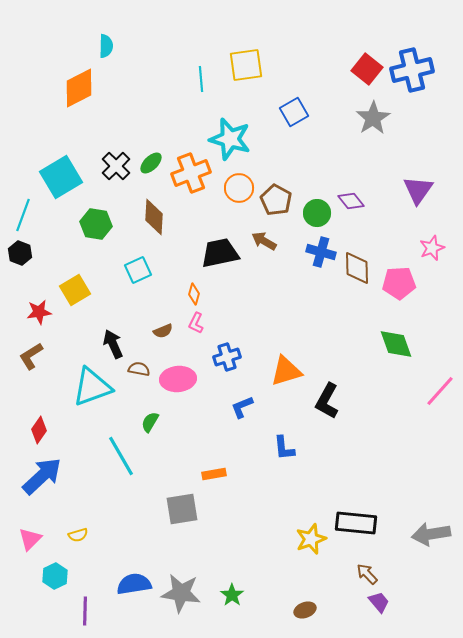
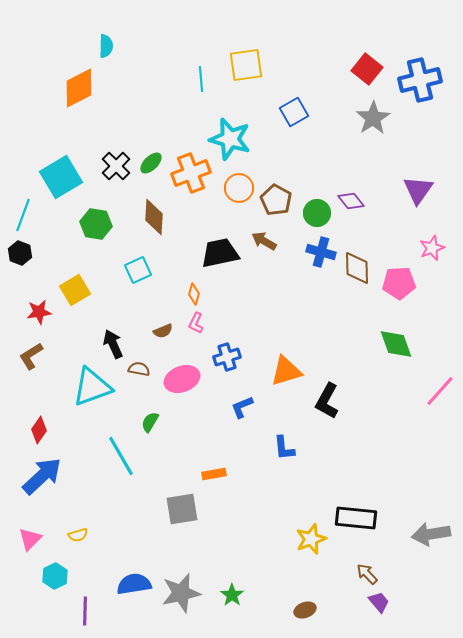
blue cross at (412, 70): moved 8 px right, 10 px down
pink ellipse at (178, 379): moved 4 px right; rotated 16 degrees counterclockwise
black rectangle at (356, 523): moved 5 px up
gray star at (181, 593): rotated 21 degrees counterclockwise
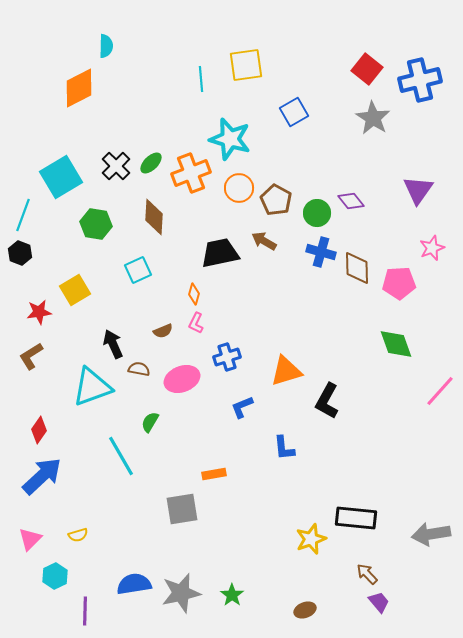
gray star at (373, 118): rotated 8 degrees counterclockwise
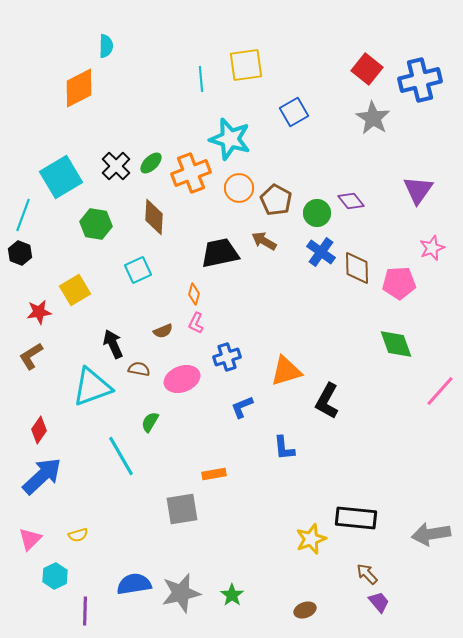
blue cross at (321, 252): rotated 20 degrees clockwise
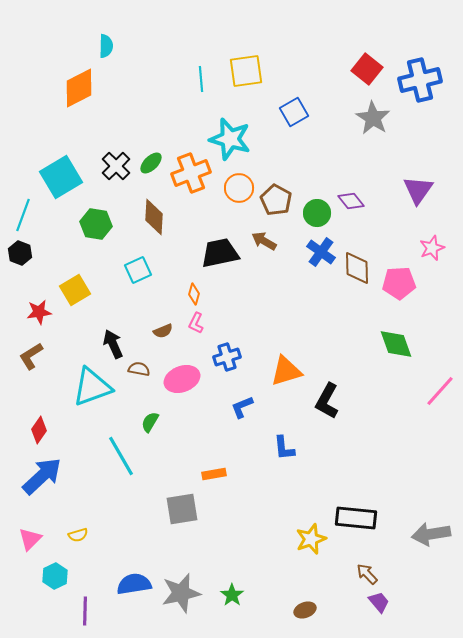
yellow square at (246, 65): moved 6 px down
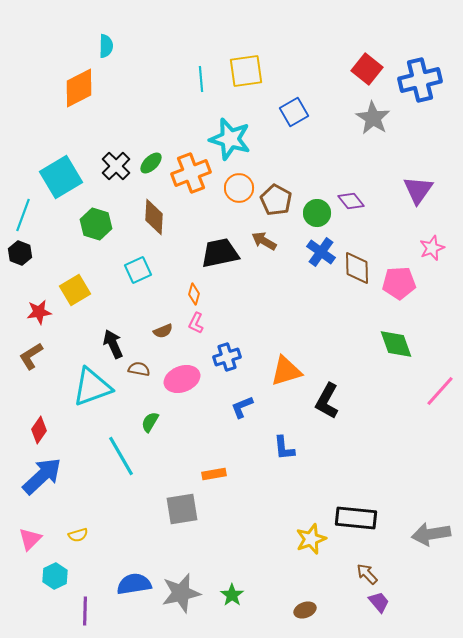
green hexagon at (96, 224): rotated 8 degrees clockwise
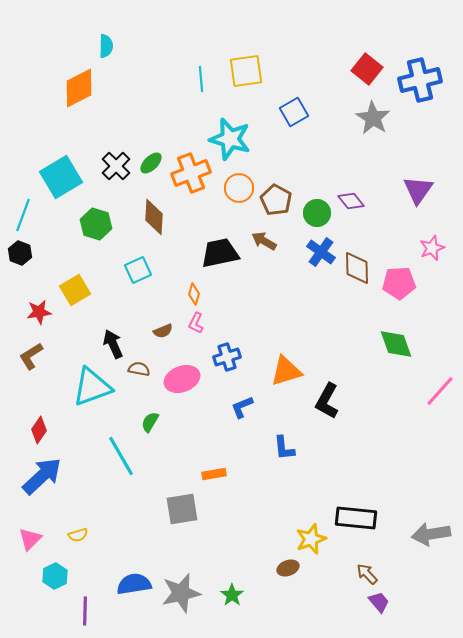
brown ellipse at (305, 610): moved 17 px left, 42 px up
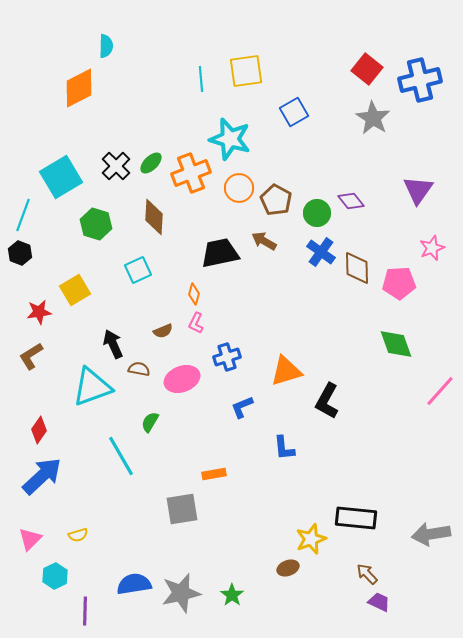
purple trapezoid at (379, 602): rotated 25 degrees counterclockwise
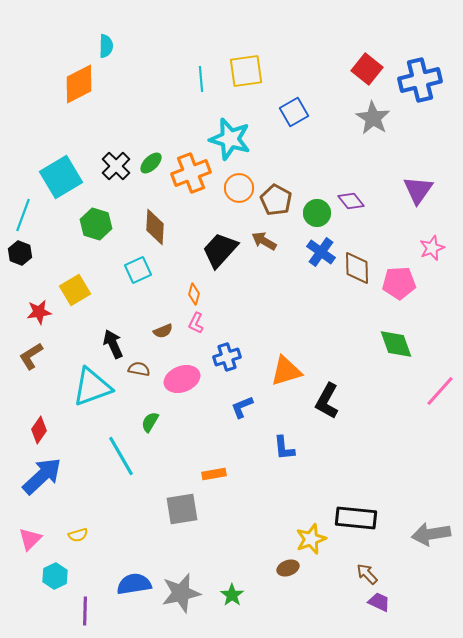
orange diamond at (79, 88): moved 4 px up
brown diamond at (154, 217): moved 1 px right, 10 px down
black trapezoid at (220, 253): moved 3 px up; rotated 36 degrees counterclockwise
